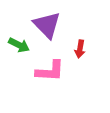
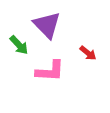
green arrow: rotated 20 degrees clockwise
red arrow: moved 8 px right, 4 px down; rotated 60 degrees counterclockwise
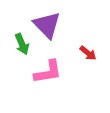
green arrow: moved 3 px right, 1 px up; rotated 20 degrees clockwise
pink L-shape: moved 2 px left, 1 px down; rotated 12 degrees counterclockwise
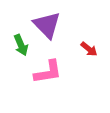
green arrow: moved 1 px left, 1 px down
red arrow: moved 1 px right, 4 px up
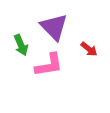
purple triangle: moved 7 px right, 2 px down
pink L-shape: moved 1 px right, 7 px up
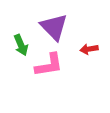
red arrow: rotated 132 degrees clockwise
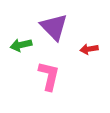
green arrow: rotated 100 degrees clockwise
pink L-shape: moved 11 px down; rotated 68 degrees counterclockwise
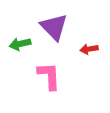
green arrow: moved 1 px left, 1 px up
pink L-shape: rotated 16 degrees counterclockwise
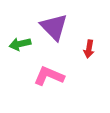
red arrow: rotated 72 degrees counterclockwise
pink L-shape: rotated 64 degrees counterclockwise
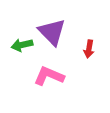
purple triangle: moved 2 px left, 5 px down
green arrow: moved 2 px right, 1 px down
